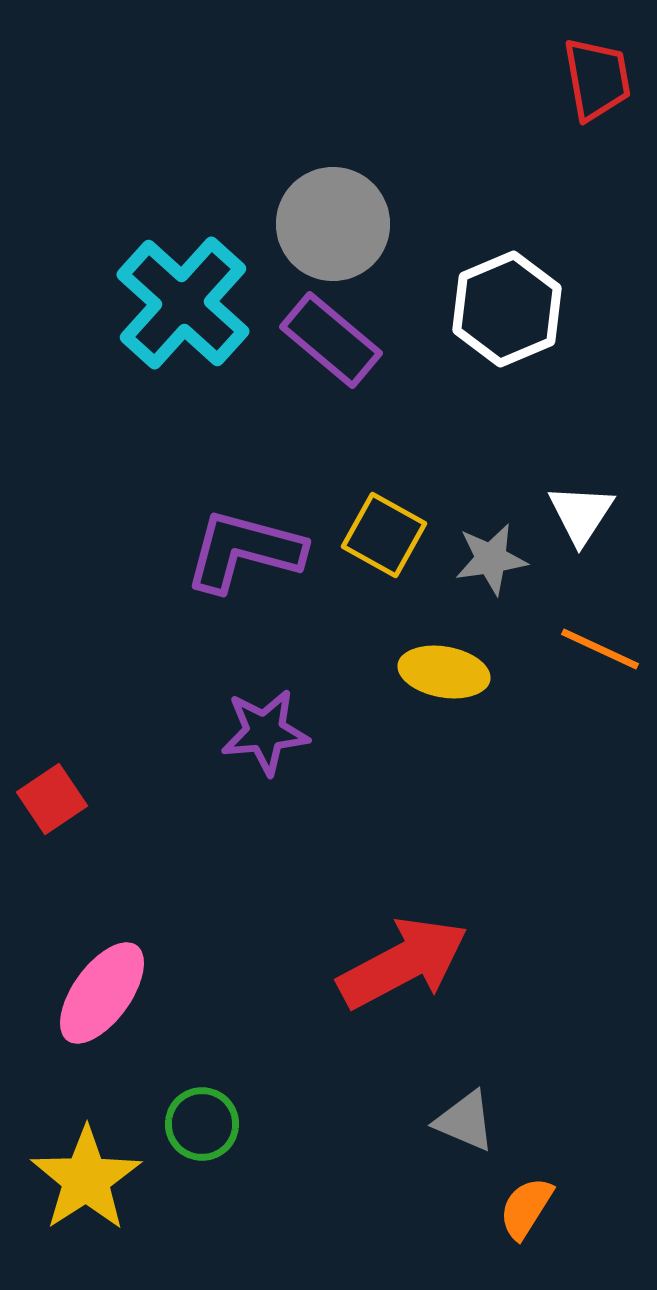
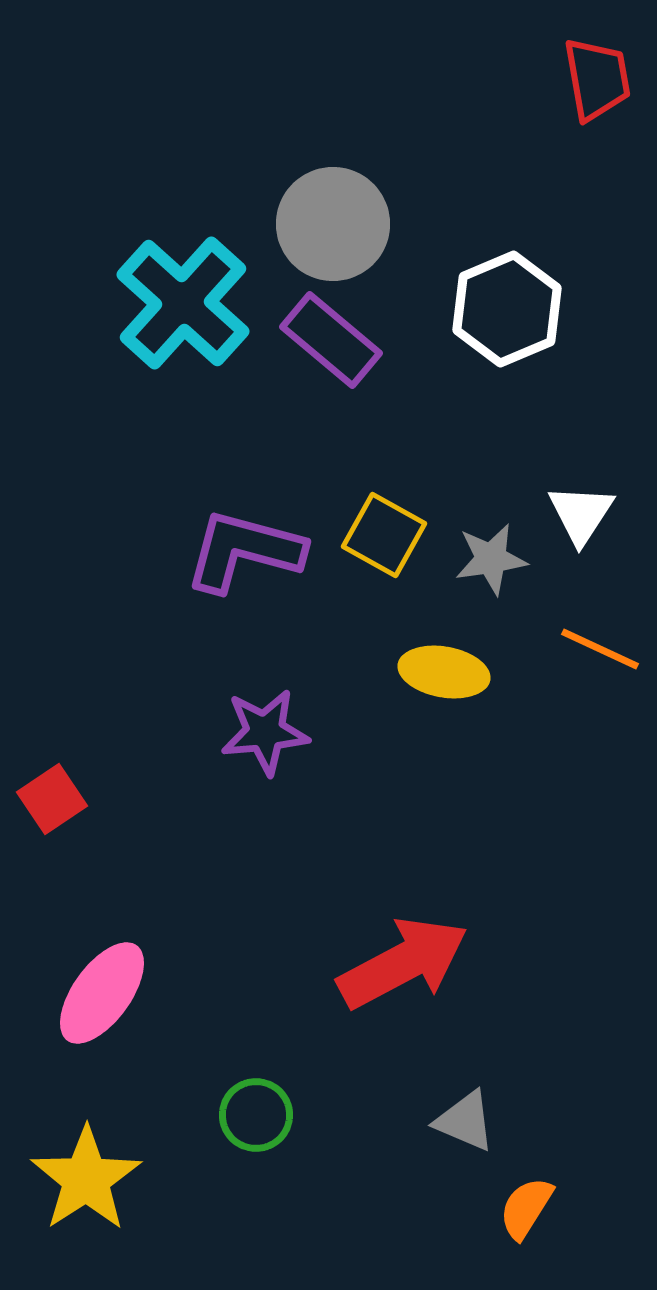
green circle: moved 54 px right, 9 px up
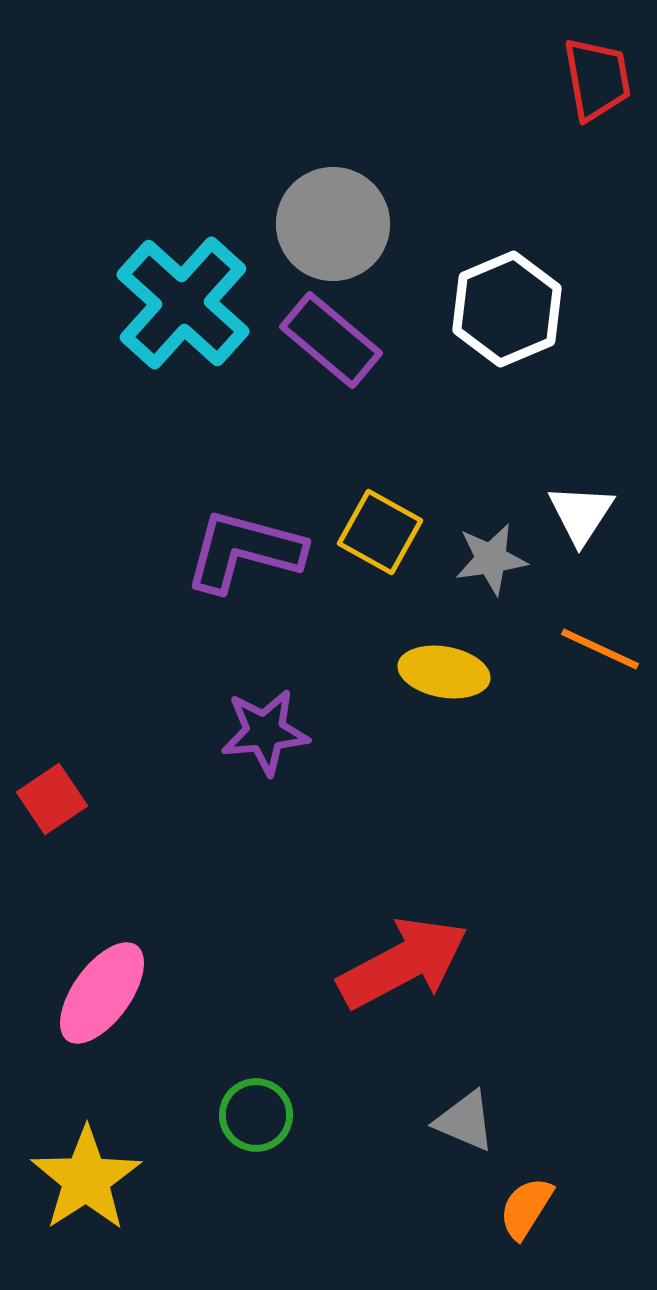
yellow square: moved 4 px left, 3 px up
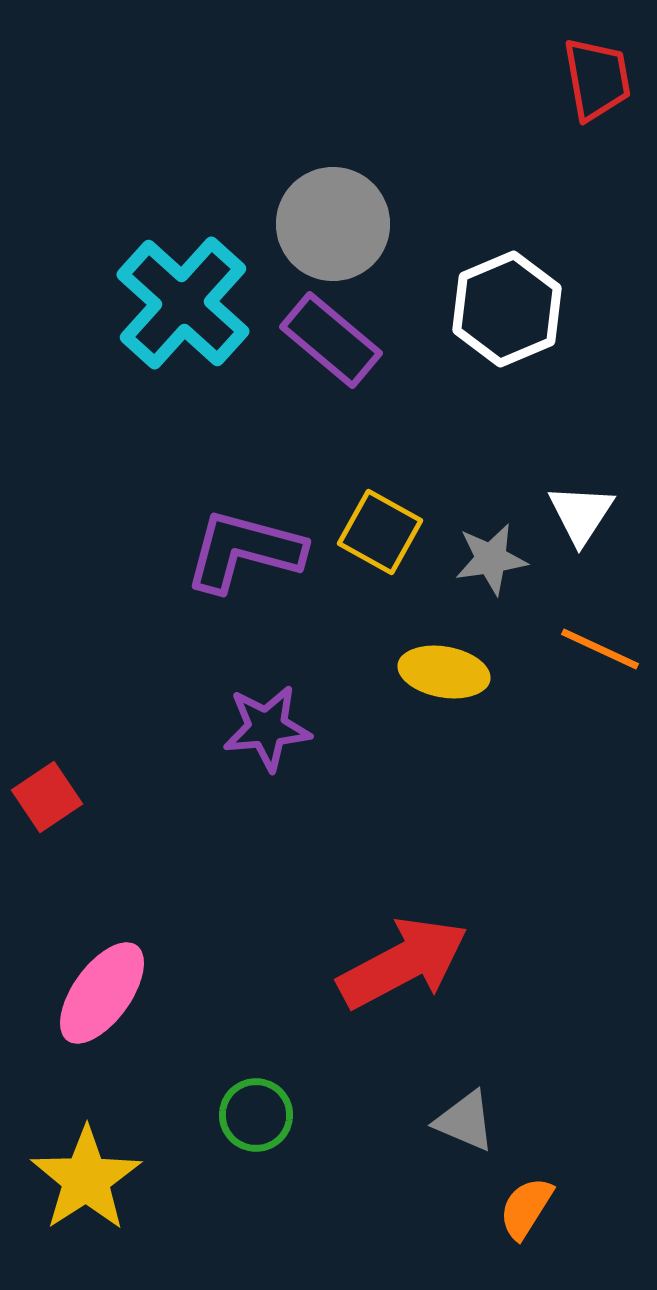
purple star: moved 2 px right, 4 px up
red square: moved 5 px left, 2 px up
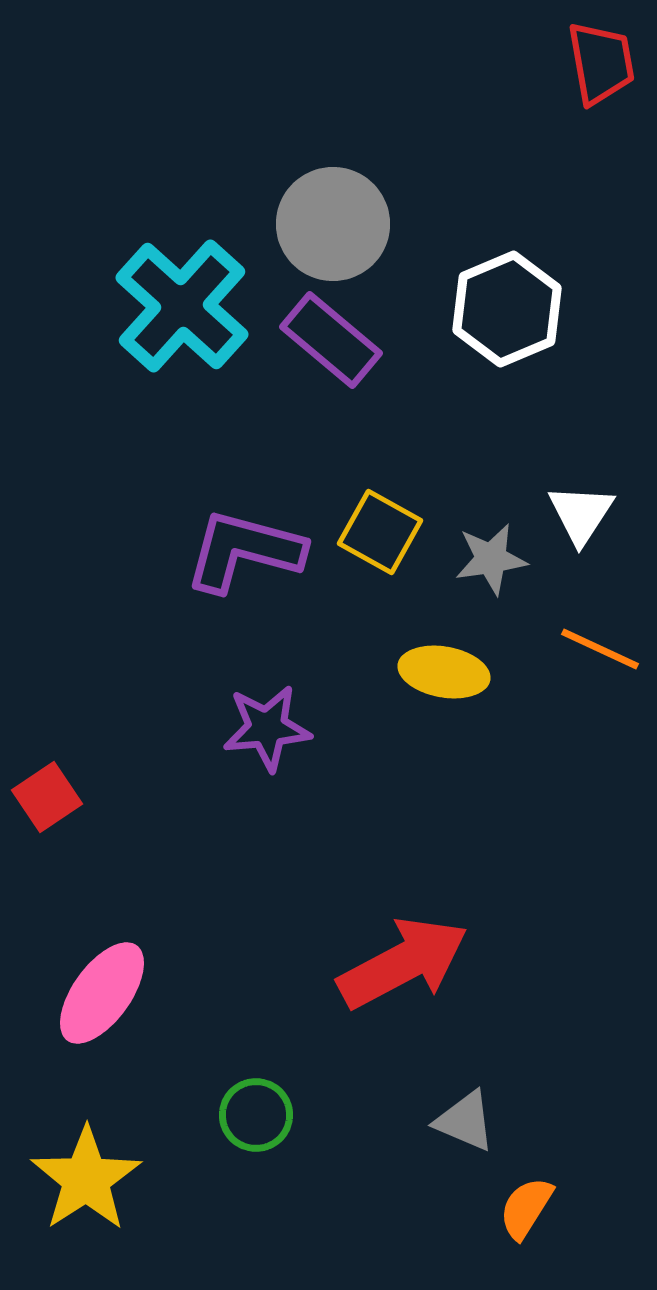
red trapezoid: moved 4 px right, 16 px up
cyan cross: moved 1 px left, 3 px down
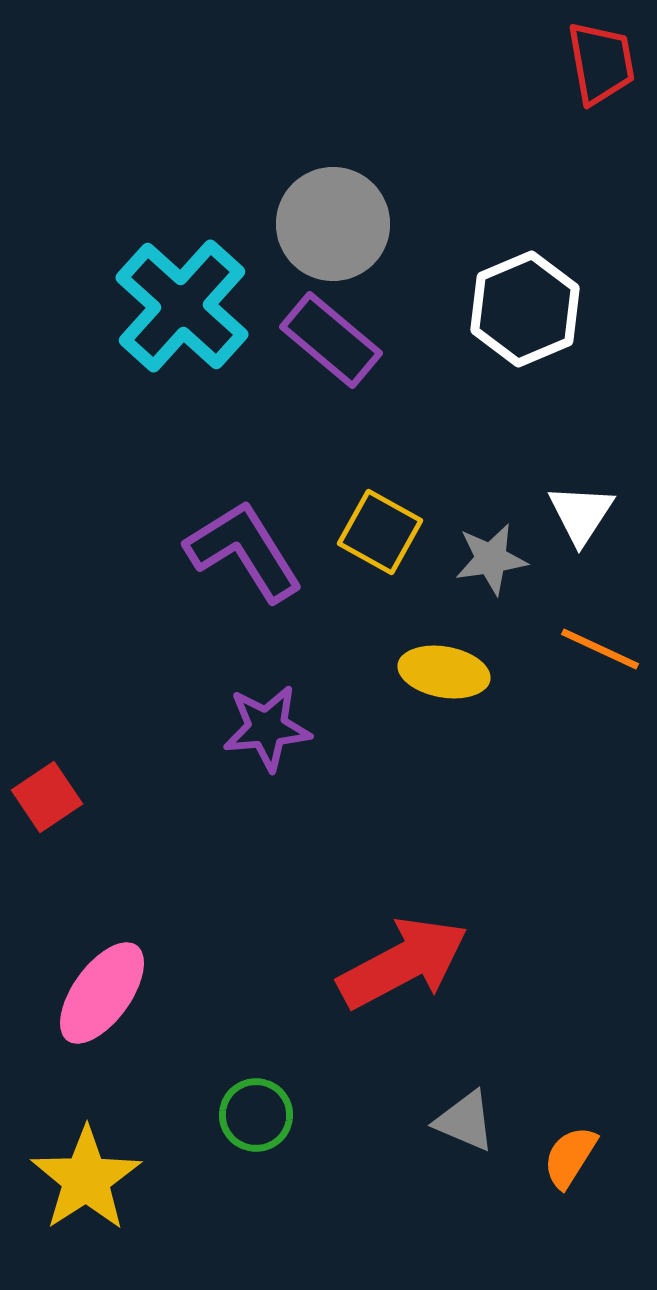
white hexagon: moved 18 px right
purple L-shape: rotated 43 degrees clockwise
orange semicircle: moved 44 px right, 51 px up
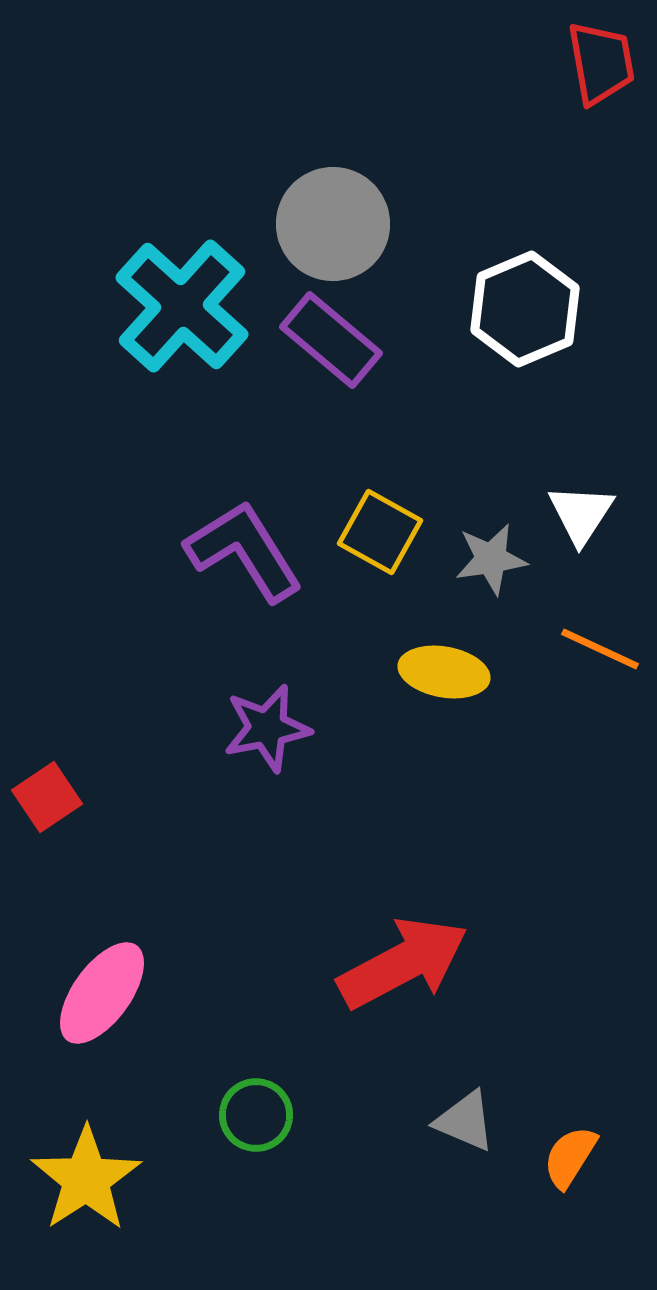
purple star: rotated 6 degrees counterclockwise
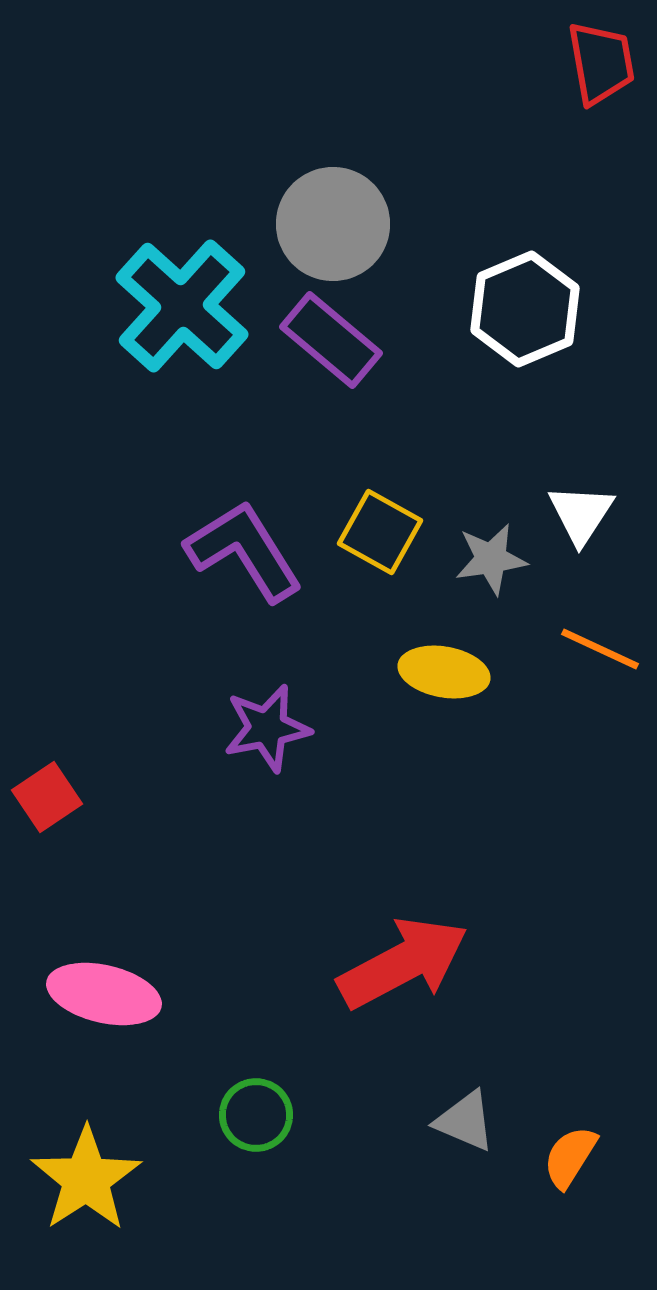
pink ellipse: moved 2 px right, 1 px down; rotated 67 degrees clockwise
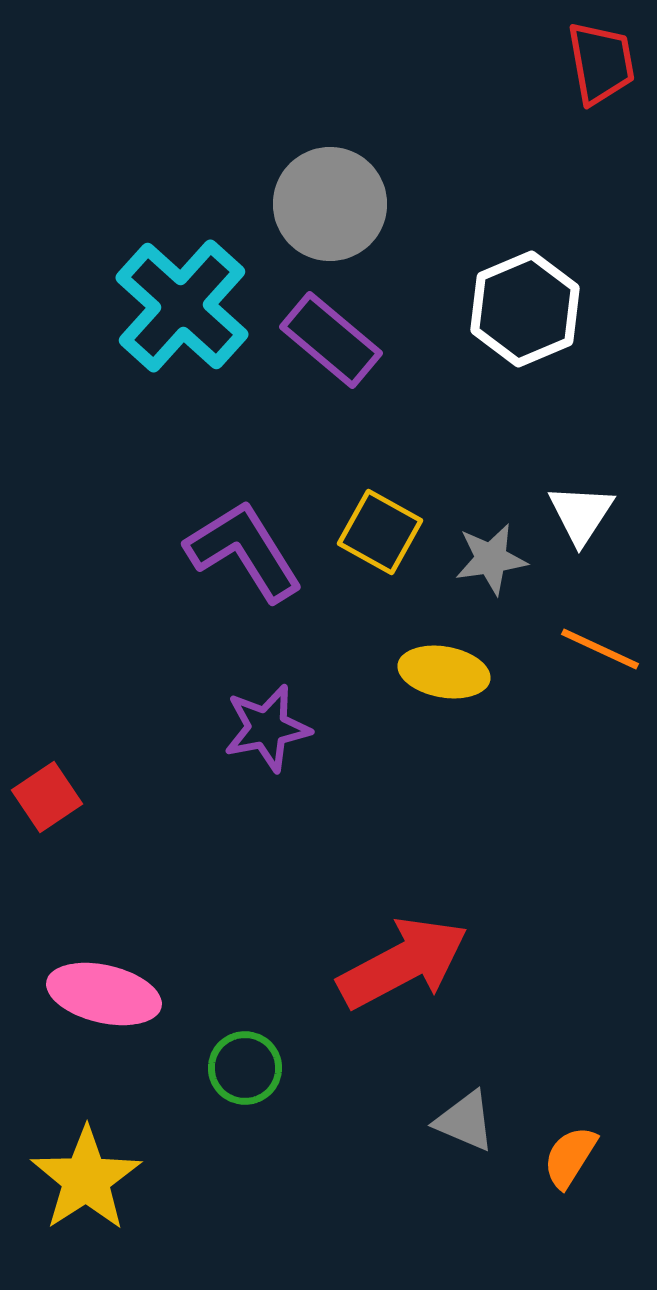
gray circle: moved 3 px left, 20 px up
green circle: moved 11 px left, 47 px up
